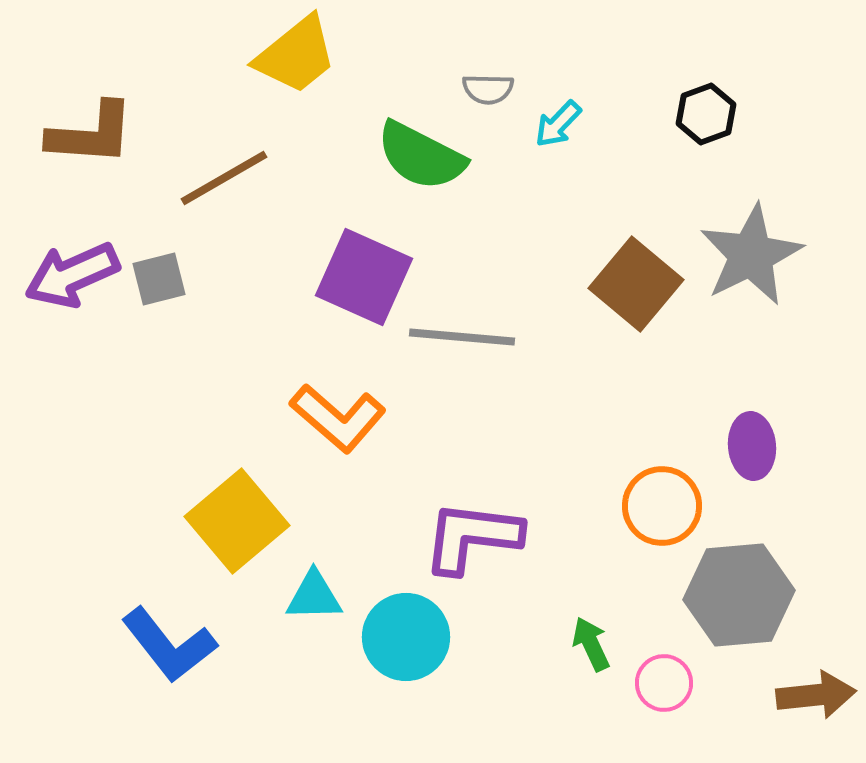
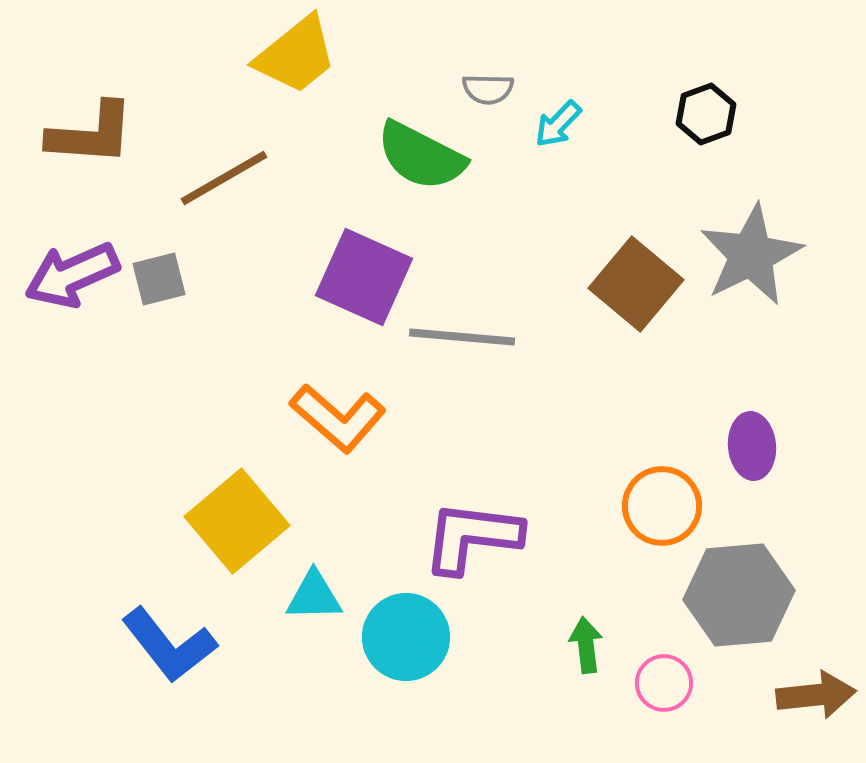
green arrow: moved 5 px left, 1 px down; rotated 18 degrees clockwise
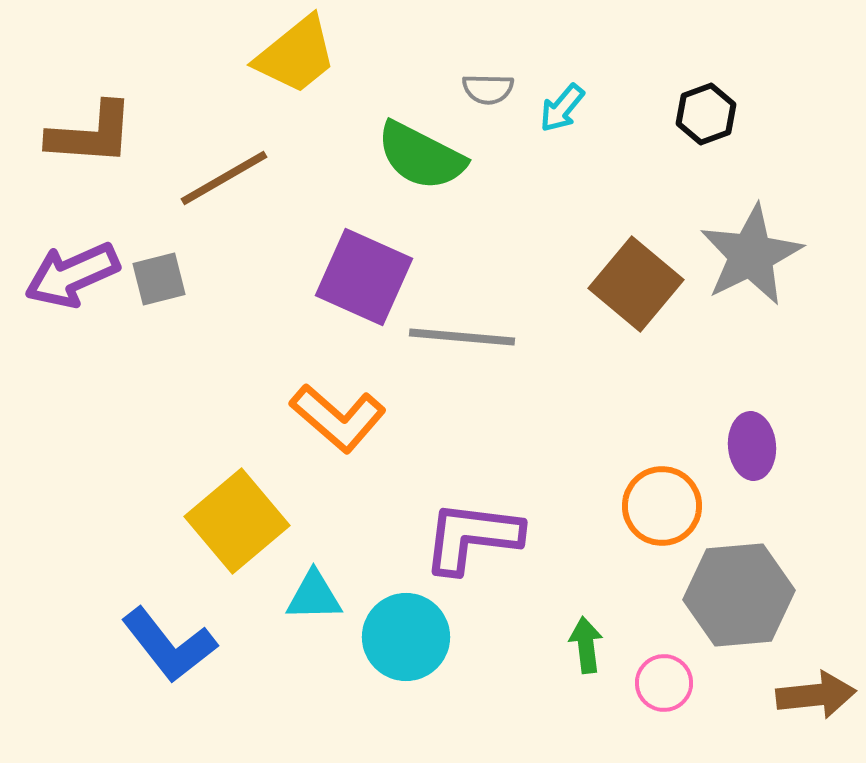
cyan arrow: moved 4 px right, 16 px up; rotated 4 degrees counterclockwise
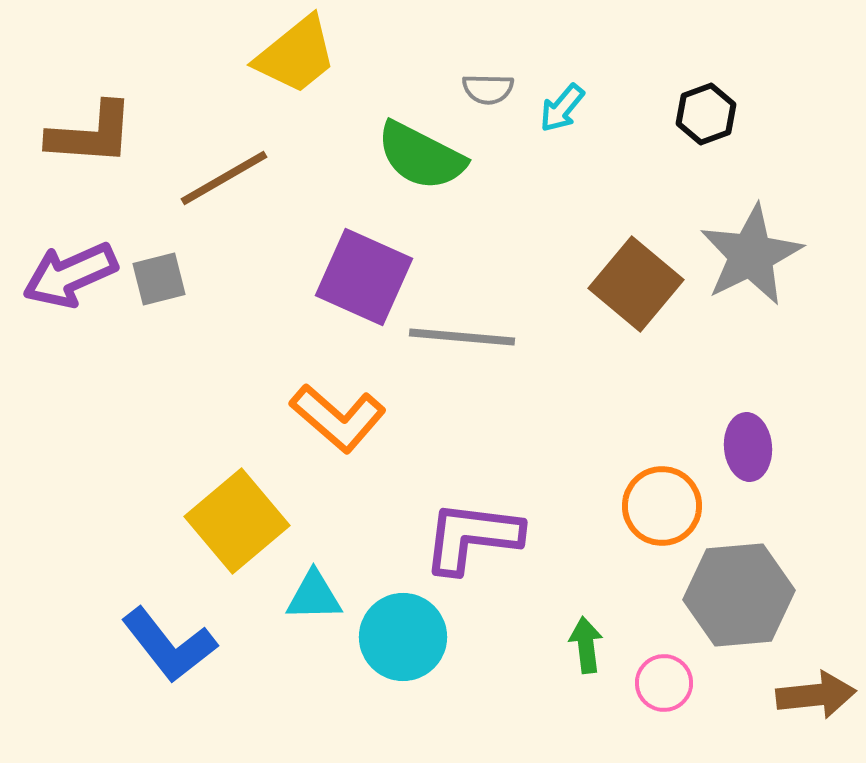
purple arrow: moved 2 px left
purple ellipse: moved 4 px left, 1 px down
cyan circle: moved 3 px left
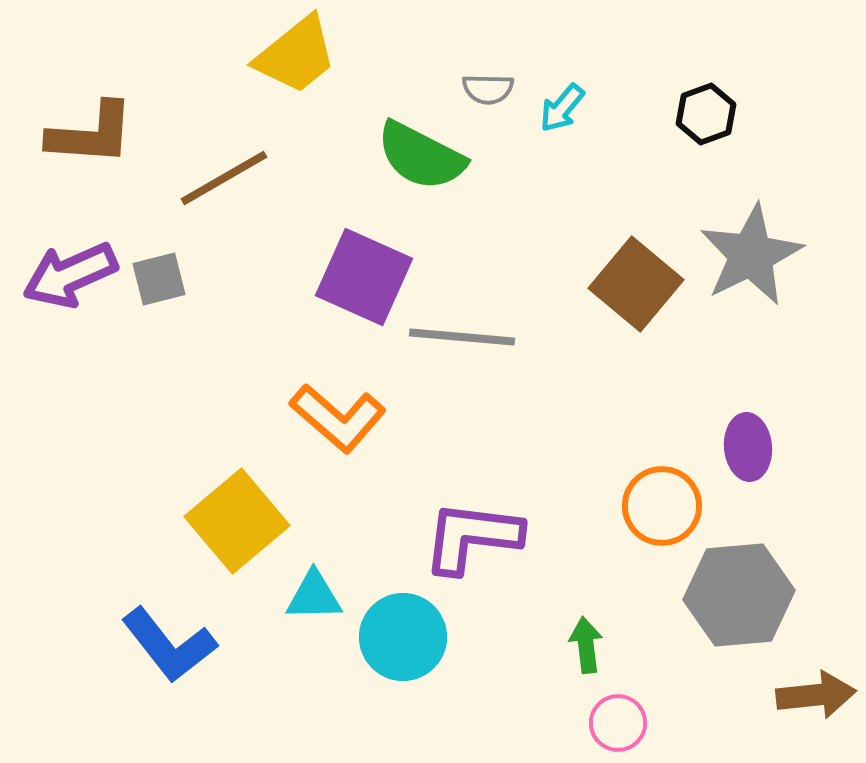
pink circle: moved 46 px left, 40 px down
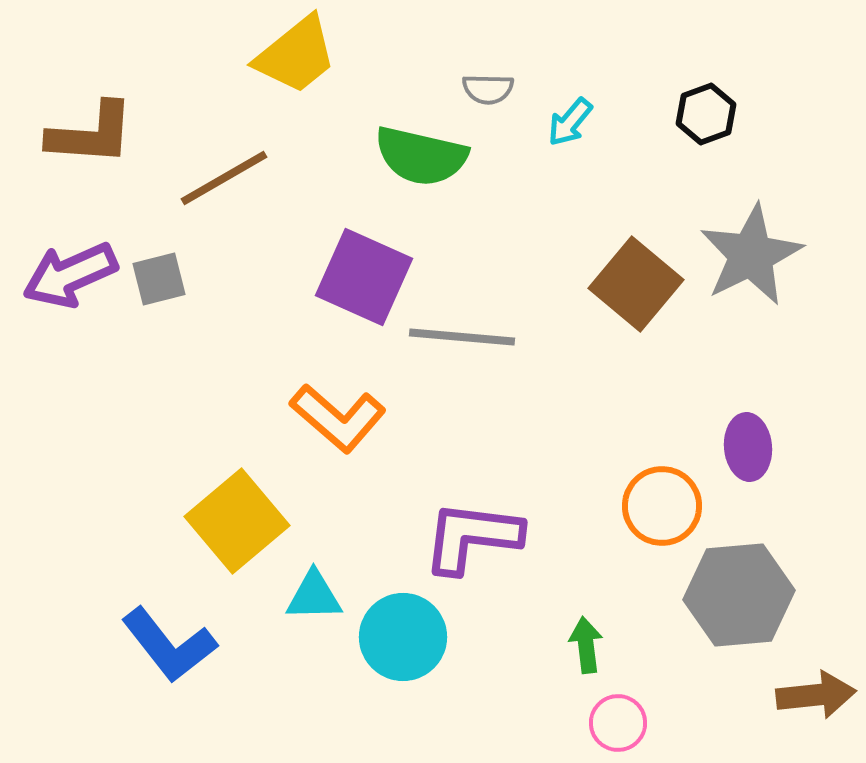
cyan arrow: moved 8 px right, 14 px down
green semicircle: rotated 14 degrees counterclockwise
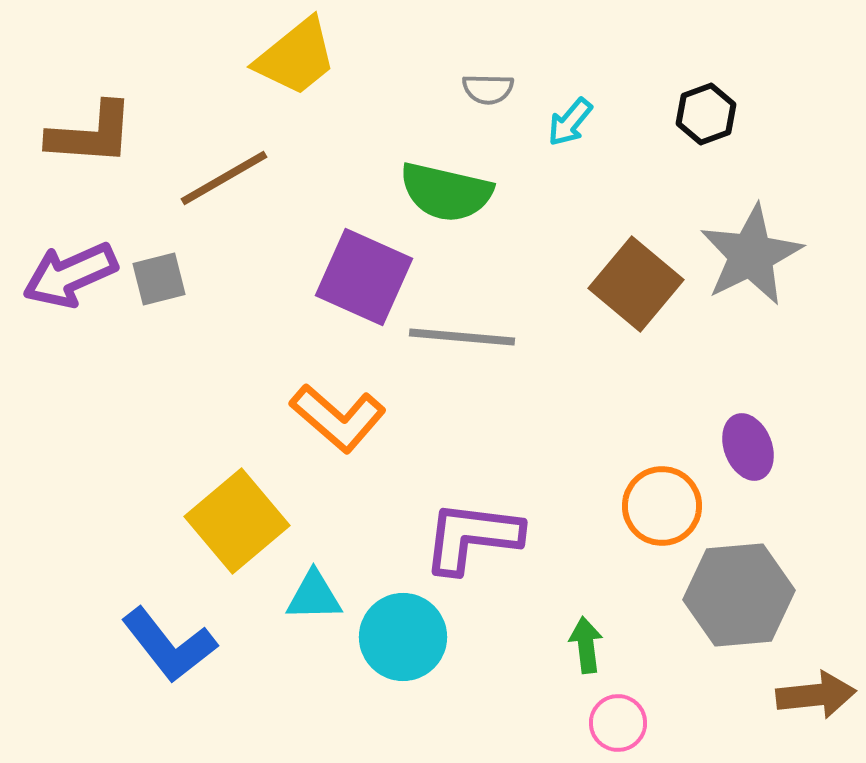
yellow trapezoid: moved 2 px down
green semicircle: moved 25 px right, 36 px down
purple ellipse: rotated 16 degrees counterclockwise
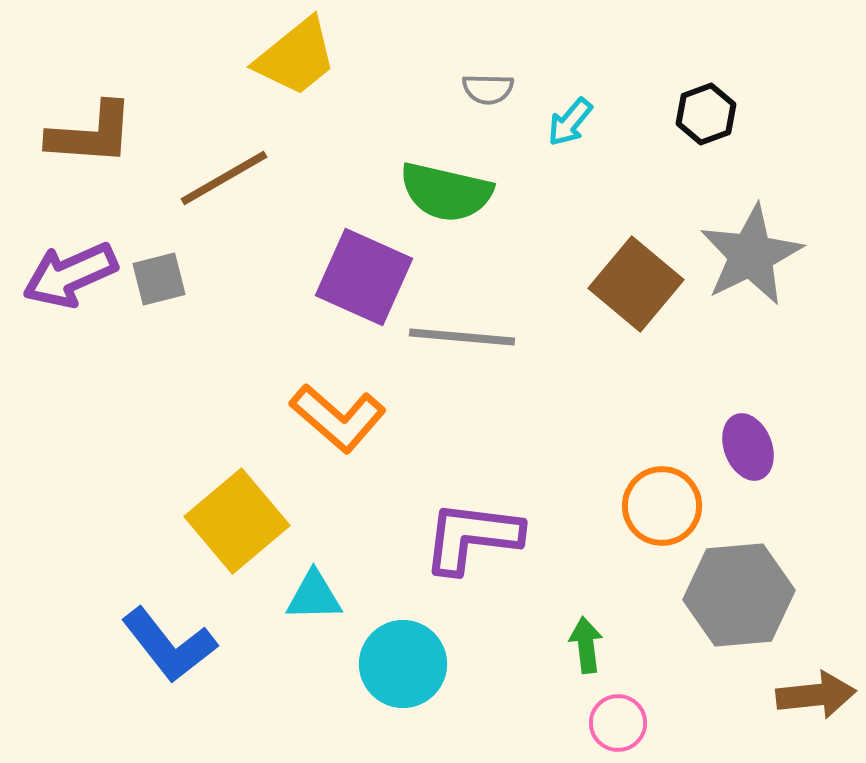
cyan circle: moved 27 px down
